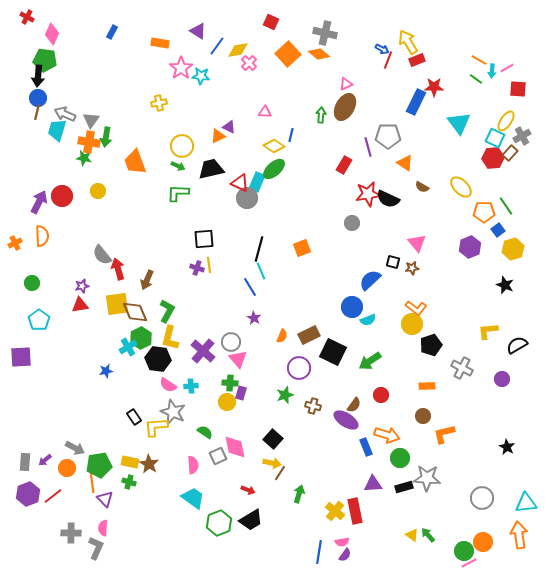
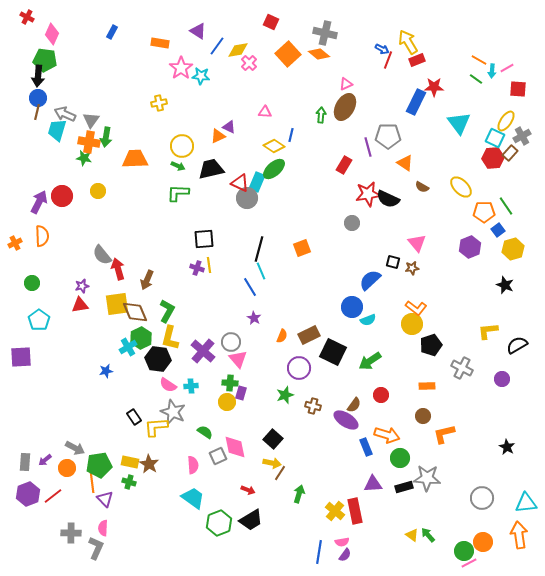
orange trapezoid at (135, 162): moved 3 px up; rotated 108 degrees clockwise
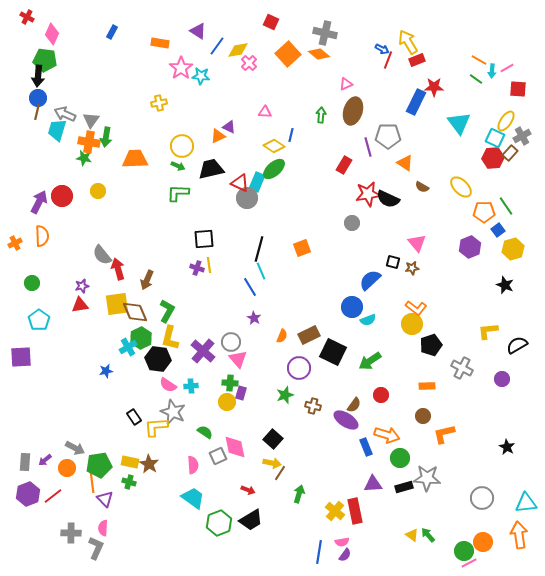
brown ellipse at (345, 107): moved 8 px right, 4 px down; rotated 12 degrees counterclockwise
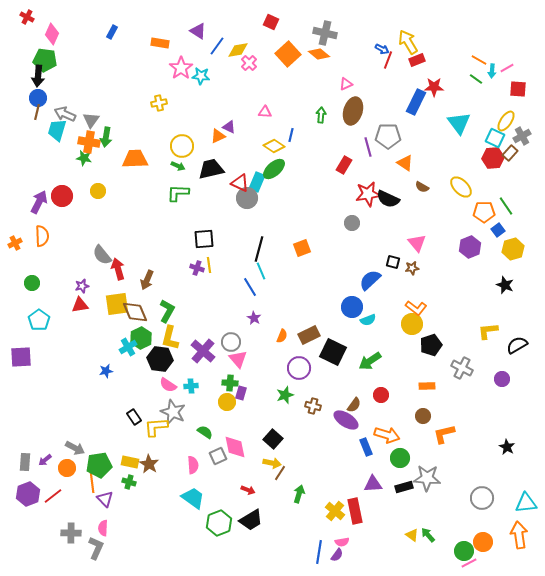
black hexagon at (158, 359): moved 2 px right
purple semicircle at (345, 555): moved 8 px left
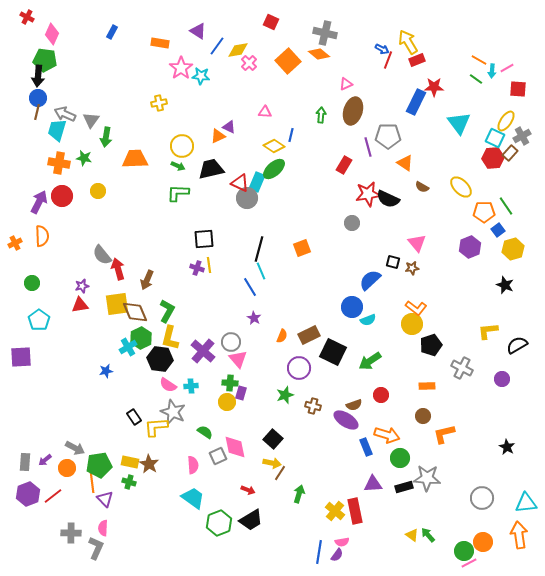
orange square at (288, 54): moved 7 px down
orange cross at (89, 142): moved 30 px left, 21 px down
brown semicircle at (354, 405): rotated 35 degrees clockwise
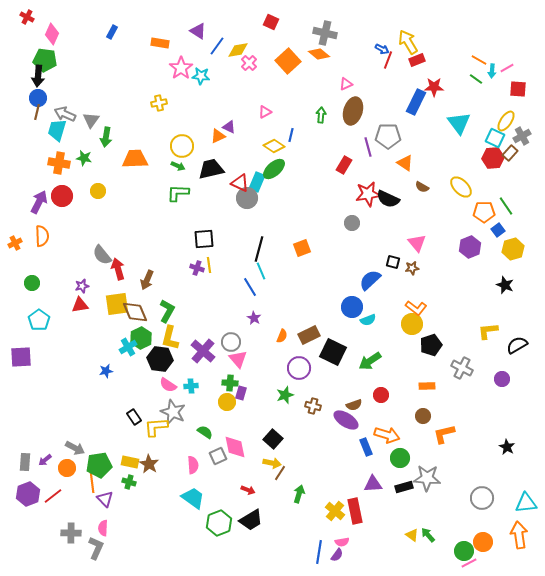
pink triangle at (265, 112): rotated 32 degrees counterclockwise
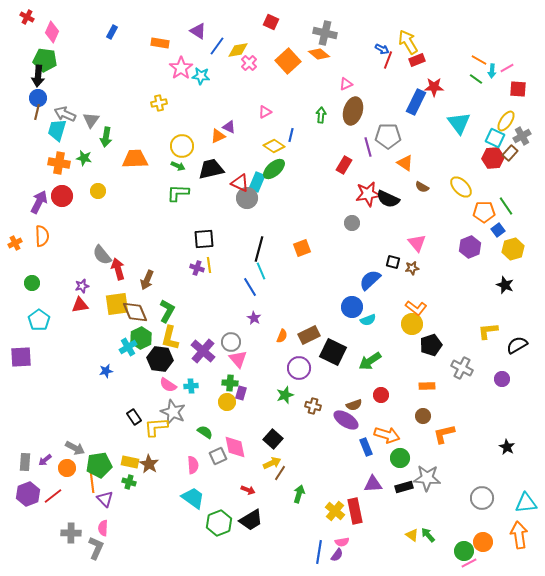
pink diamond at (52, 34): moved 2 px up
yellow arrow at (272, 463): rotated 36 degrees counterclockwise
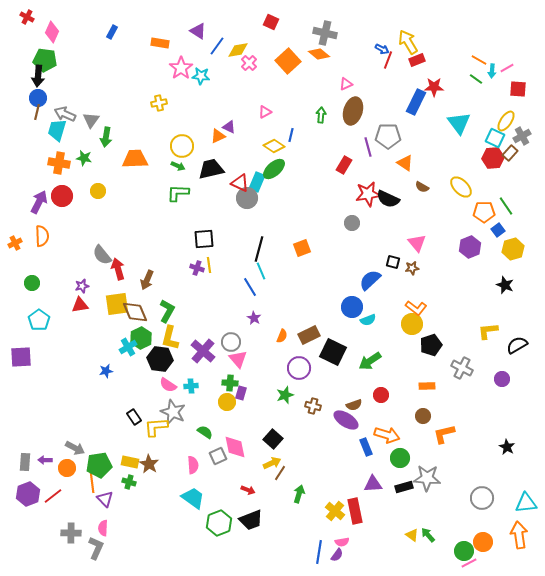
purple arrow at (45, 460): rotated 40 degrees clockwise
black trapezoid at (251, 520): rotated 10 degrees clockwise
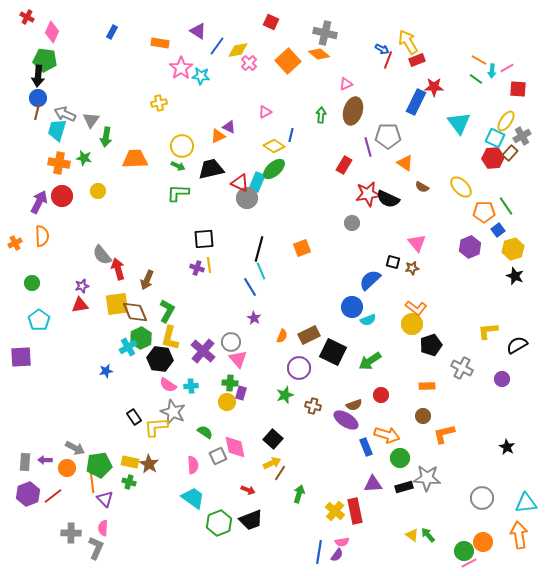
black star at (505, 285): moved 10 px right, 9 px up
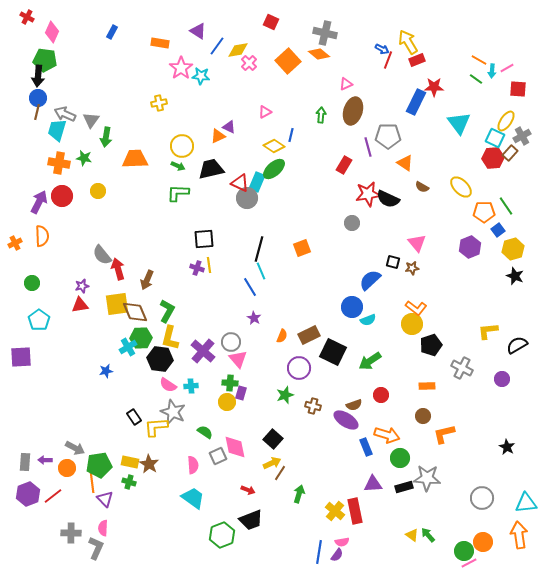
green hexagon at (141, 338): rotated 25 degrees clockwise
green hexagon at (219, 523): moved 3 px right, 12 px down
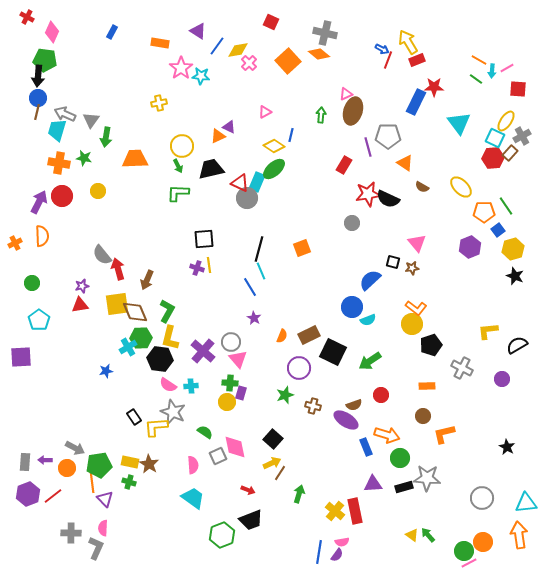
pink triangle at (346, 84): moved 10 px down
green arrow at (178, 166): rotated 40 degrees clockwise
